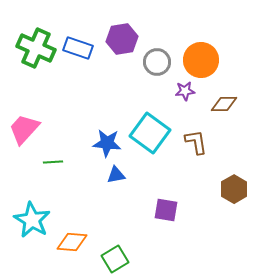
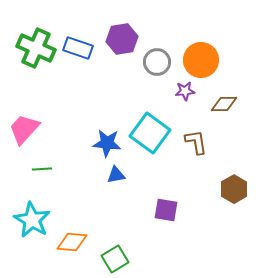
green line: moved 11 px left, 7 px down
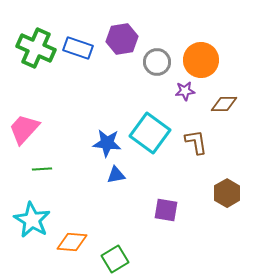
brown hexagon: moved 7 px left, 4 px down
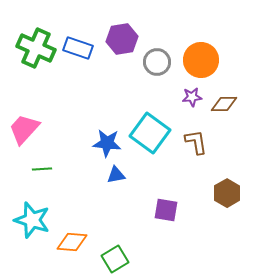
purple star: moved 7 px right, 6 px down
cyan star: rotated 12 degrees counterclockwise
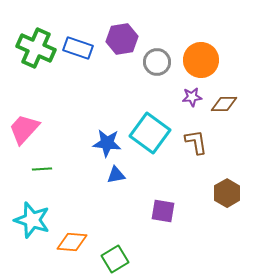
purple square: moved 3 px left, 1 px down
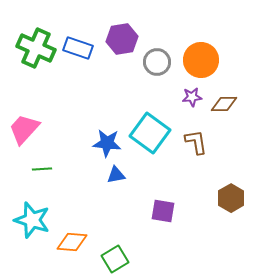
brown hexagon: moved 4 px right, 5 px down
